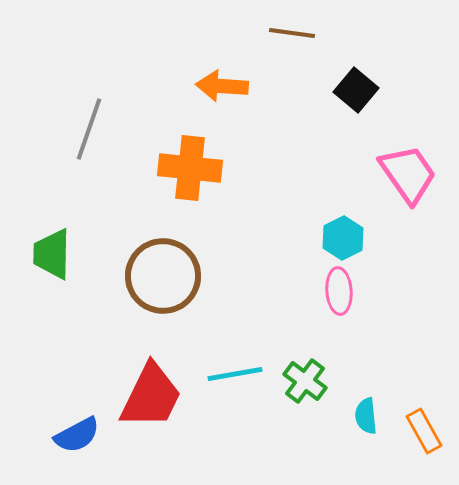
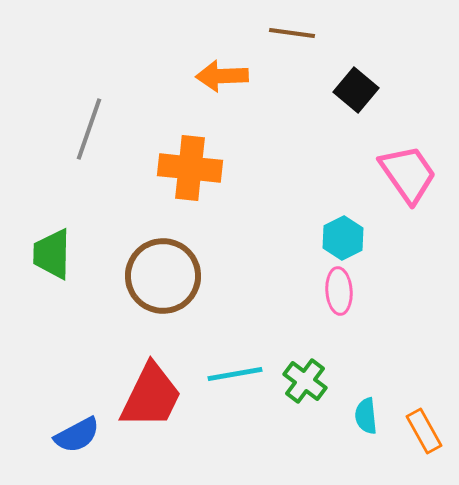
orange arrow: moved 10 px up; rotated 6 degrees counterclockwise
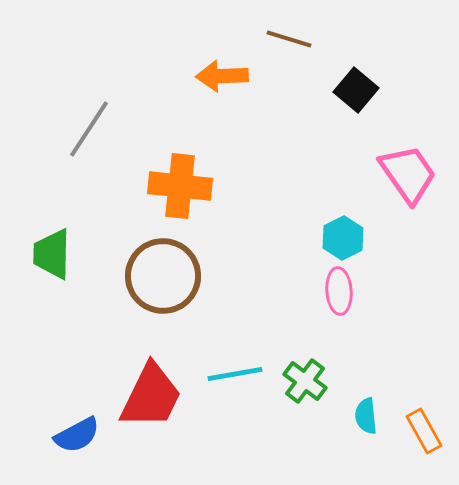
brown line: moved 3 px left, 6 px down; rotated 9 degrees clockwise
gray line: rotated 14 degrees clockwise
orange cross: moved 10 px left, 18 px down
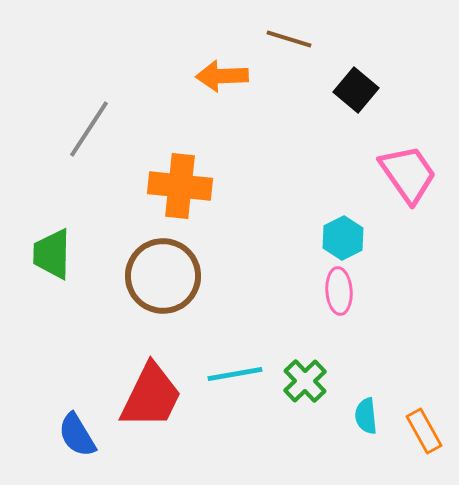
green cross: rotated 9 degrees clockwise
blue semicircle: rotated 87 degrees clockwise
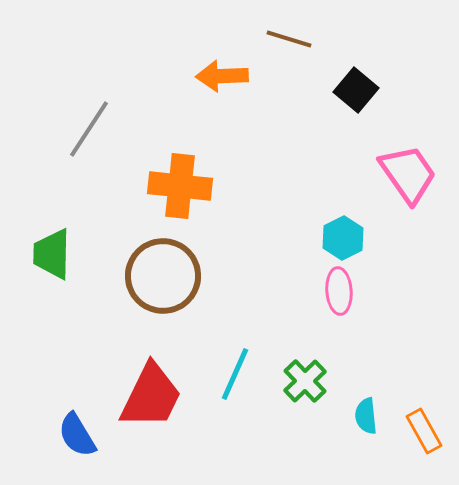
cyan line: rotated 56 degrees counterclockwise
